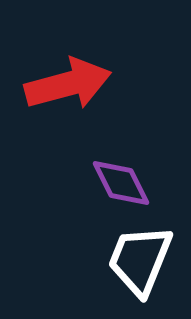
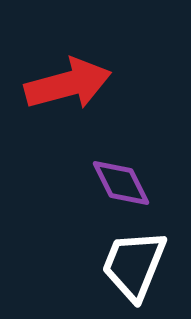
white trapezoid: moved 6 px left, 5 px down
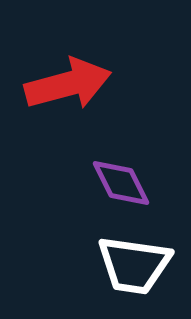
white trapezoid: rotated 104 degrees counterclockwise
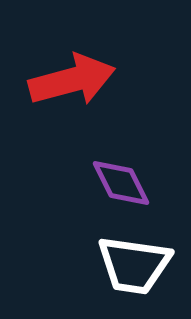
red arrow: moved 4 px right, 4 px up
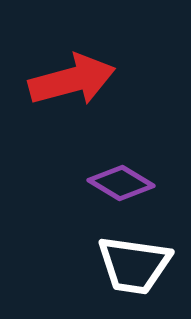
purple diamond: rotated 32 degrees counterclockwise
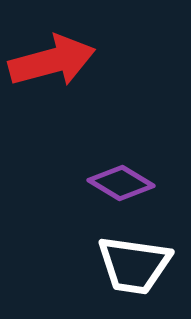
red arrow: moved 20 px left, 19 px up
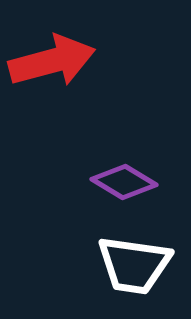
purple diamond: moved 3 px right, 1 px up
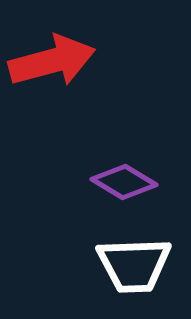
white trapezoid: rotated 10 degrees counterclockwise
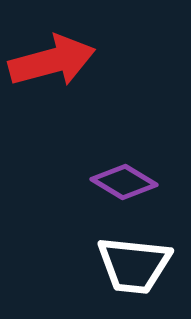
white trapezoid: rotated 8 degrees clockwise
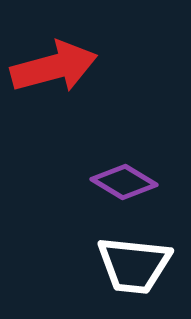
red arrow: moved 2 px right, 6 px down
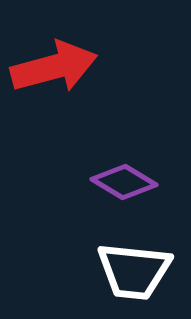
white trapezoid: moved 6 px down
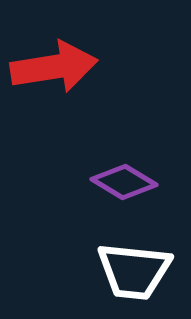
red arrow: rotated 6 degrees clockwise
